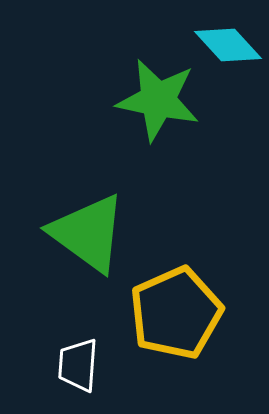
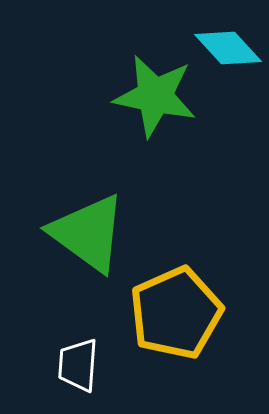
cyan diamond: moved 3 px down
green star: moved 3 px left, 4 px up
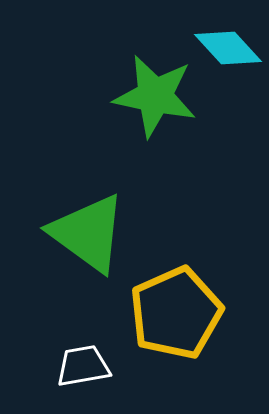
white trapezoid: moved 5 px right, 1 px down; rotated 76 degrees clockwise
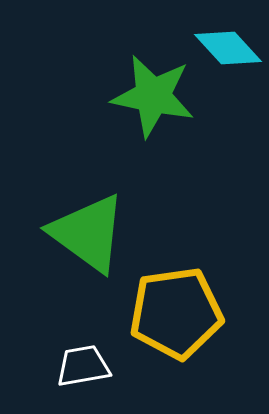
green star: moved 2 px left
yellow pentagon: rotated 16 degrees clockwise
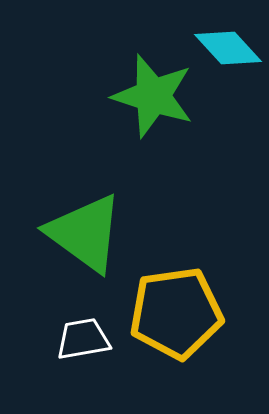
green star: rotated 6 degrees clockwise
green triangle: moved 3 px left
white trapezoid: moved 27 px up
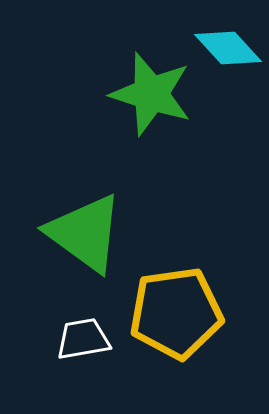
green star: moved 2 px left, 2 px up
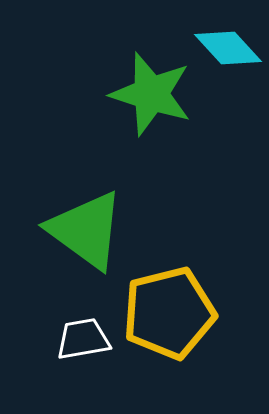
green triangle: moved 1 px right, 3 px up
yellow pentagon: moved 7 px left; rotated 6 degrees counterclockwise
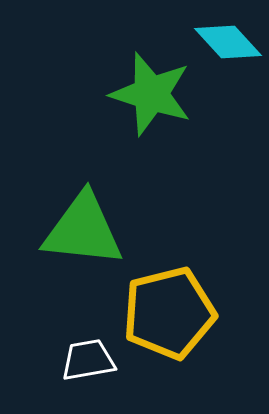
cyan diamond: moved 6 px up
green triangle: moved 3 px left; rotated 30 degrees counterclockwise
white trapezoid: moved 5 px right, 21 px down
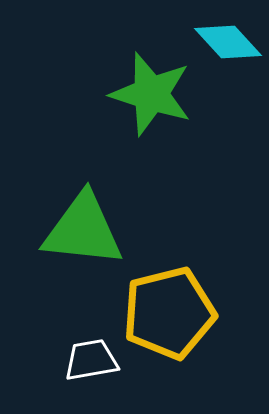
white trapezoid: moved 3 px right
